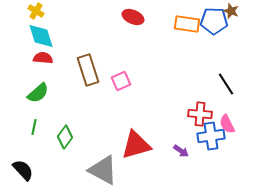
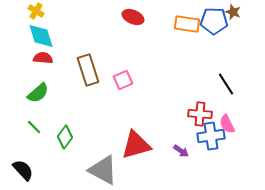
brown star: moved 2 px right, 1 px down
pink square: moved 2 px right, 1 px up
green line: rotated 56 degrees counterclockwise
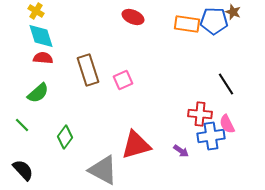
green line: moved 12 px left, 2 px up
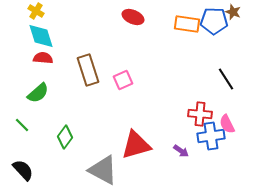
black line: moved 5 px up
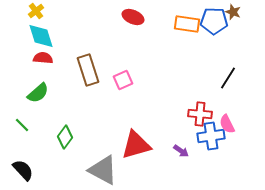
yellow cross: rotated 21 degrees clockwise
black line: moved 2 px right, 1 px up; rotated 65 degrees clockwise
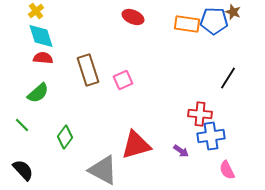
pink semicircle: moved 46 px down
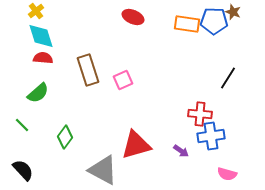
pink semicircle: moved 4 px down; rotated 48 degrees counterclockwise
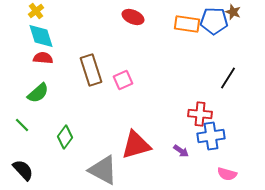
brown rectangle: moved 3 px right
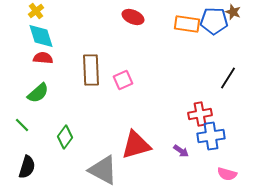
brown rectangle: rotated 16 degrees clockwise
red cross: rotated 15 degrees counterclockwise
black semicircle: moved 4 px right, 3 px up; rotated 60 degrees clockwise
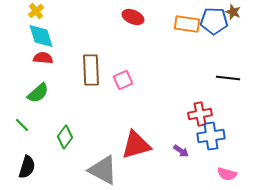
black line: rotated 65 degrees clockwise
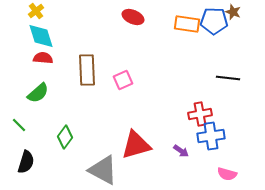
brown rectangle: moved 4 px left
green line: moved 3 px left
black semicircle: moved 1 px left, 5 px up
